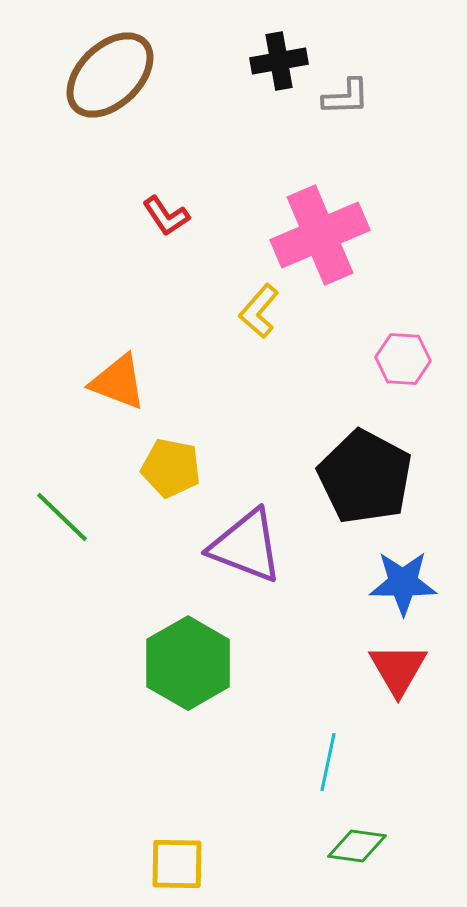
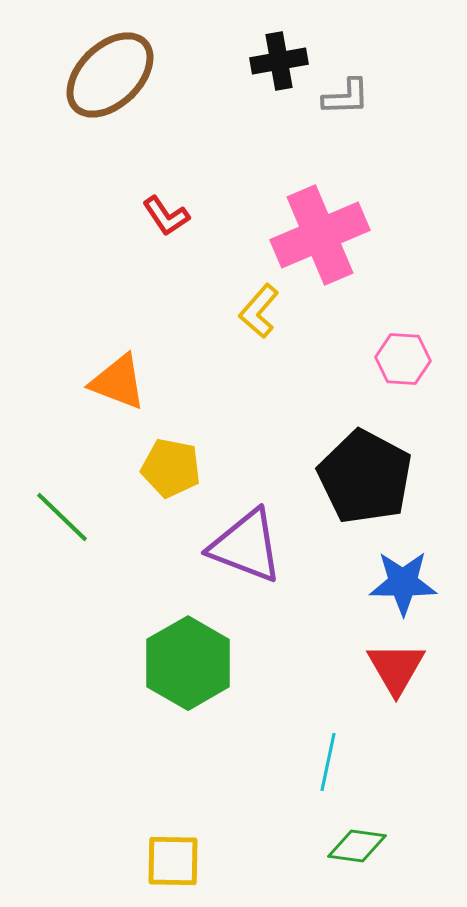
red triangle: moved 2 px left, 1 px up
yellow square: moved 4 px left, 3 px up
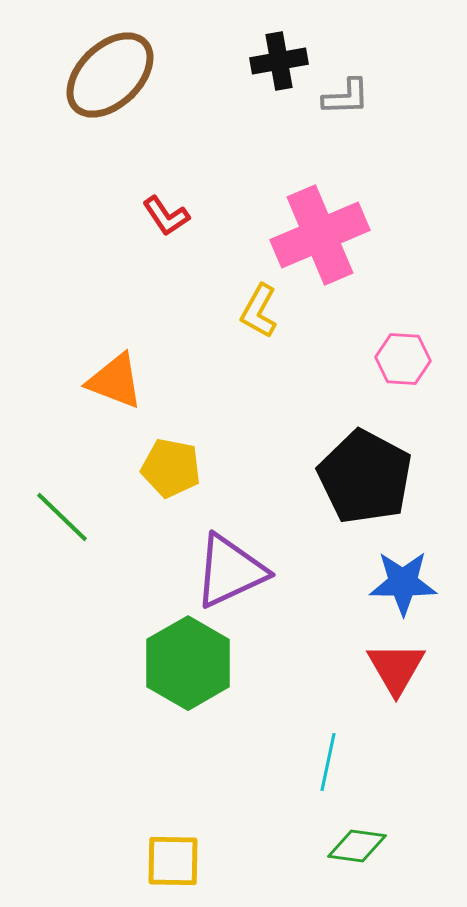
yellow L-shape: rotated 12 degrees counterclockwise
orange triangle: moved 3 px left, 1 px up
purple triangle: moved 16 px left, 25 px down; rotated 46 degrees counterclockwise
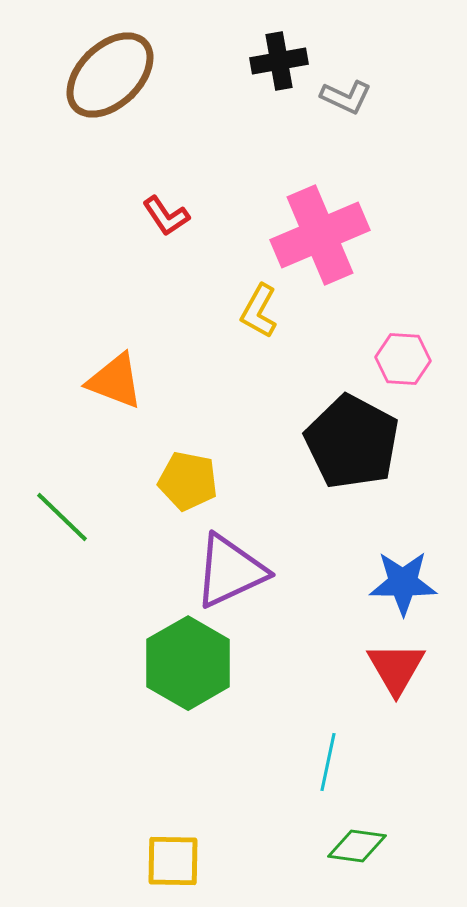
gray L-shape: rotated 27 degrees clockwise
yellow pentagon: moved 17 px right, 13 px down
black pentagon: moved 13 px left, 35 px up
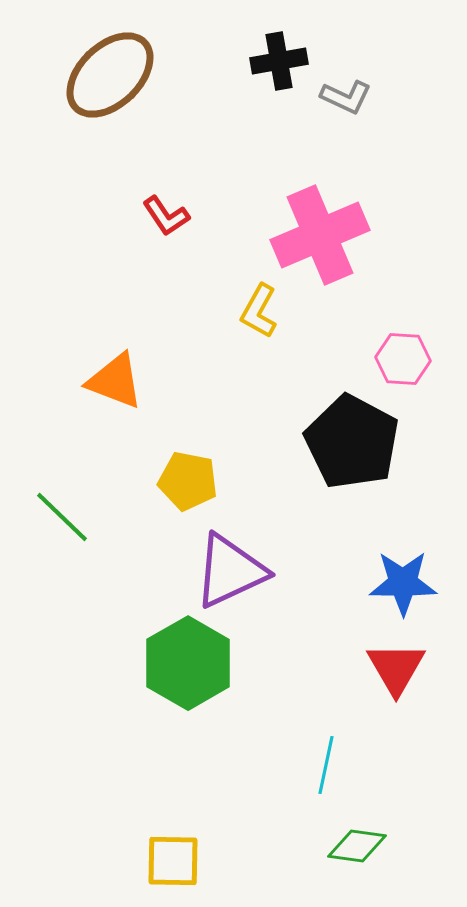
cyan line: moved 2 px left, 3 px down
